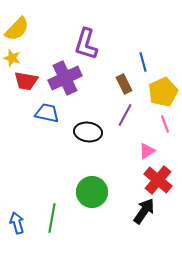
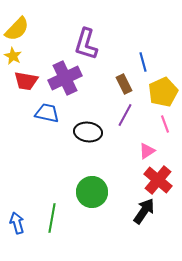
yellow star: moved 1 px right, 2 px up; rotated 12 degrees clockwise
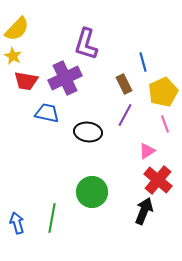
black arrow: rotated 12 degrees counterclockwise
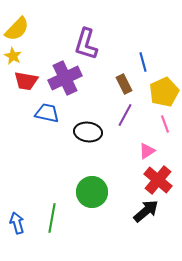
yellow pentagon: moved 1 px right
black arrow: moved 2 px right; rotated 28 degrees clockwise
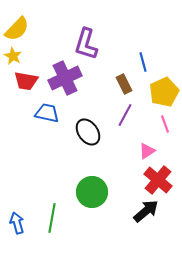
black ellipse: rotated 48 degrees clockwise
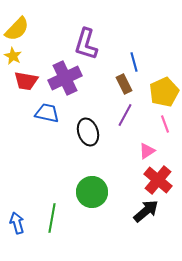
blue line: moved 9 px left
black ellipse: rotated 16 degrees clockwise
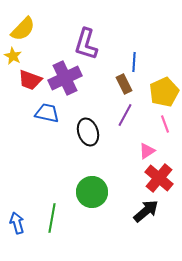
yellow semicircle: moved 6 px right
blue line: rotated 18 degrees clockwise
red trapezoid: moved 4 px right, 1 px up; rotated 10 degrees clockwise
red cross: moved 1 px right, 2 px up
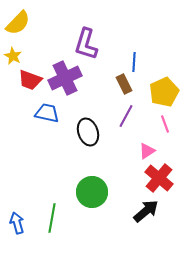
yellow semicircle: moved 5 px left, 6 px up
purple line: moved 1 px right, 1 px down
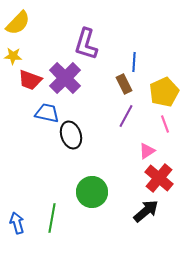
yellow star: rotated 24 degrees counterclockwise
purple cross: rotated 20 degrees counterclockwise
black ellipse: moved 17 px left, 3 px down
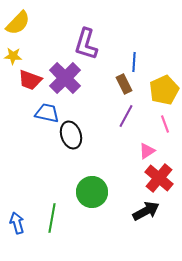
yellow pentagon: moved 2 px up
black arrow: rotated 12 degrees clockwise
